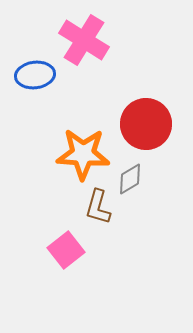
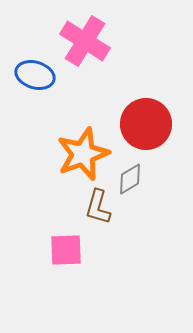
pink cross: moved 1 px right, 1 px down
blue ellipse: rotated 24 degrees clockwise
orange star: rotated 24 degrees counterclockwise
pink square: rotated 36 degrees clockwise
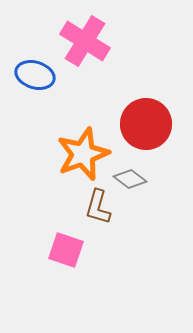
gray diamond: rotated 68 degrees clockwise
pink square: rotated 21 degrees clockwise
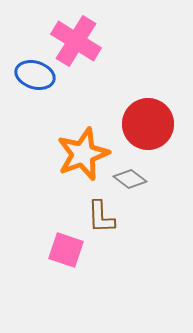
pink cross: moved 9 px left
red circle: moved 2 px right
brown L-shape: moved 3 px right, 10 px down; rotated 18 degrees counterclockwise
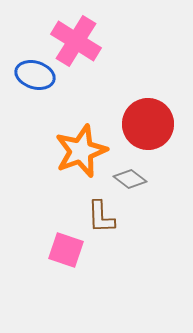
orange star: moved 2 px left, 3 px up
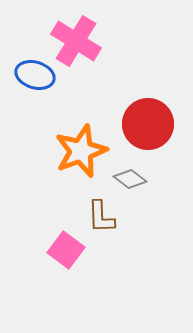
pink square: rotated 18 degrees clockwise
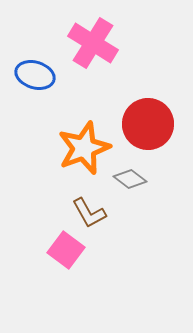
pink cross: moved 17 px right, 2 px down
orange star: moved 3 px right, 3 px up
brown L-shape: moved 12 px left, 4 px up; rotated 27 degrees counterclockwise
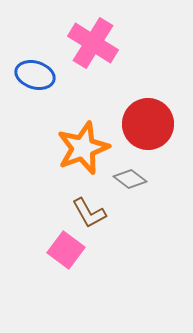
orange star: moved 1 px left
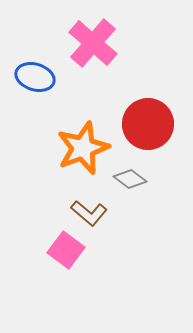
pink cross: rotated 9 degrees clockwise
blue ellipse: moved 2 px down
brown L-shape: rotated 21 degrees counterclockwise
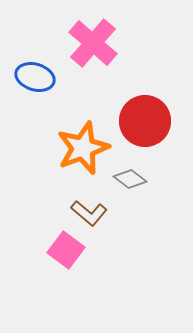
red circle: moved 3 px left, 3 px up
